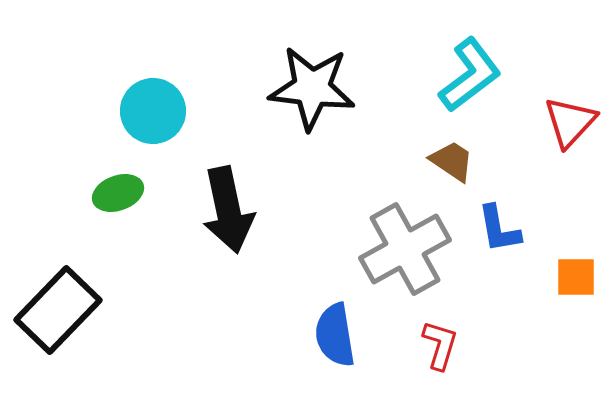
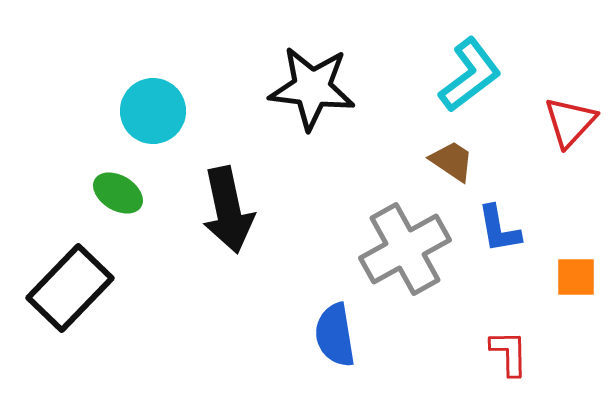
green ellipse: rotated 51 degrees clockwise
black rectangle: moved 12 px right, 22 px up
red L-shape: moved 69 px right, 8 px down; rotated 18 degrees counterclockwise
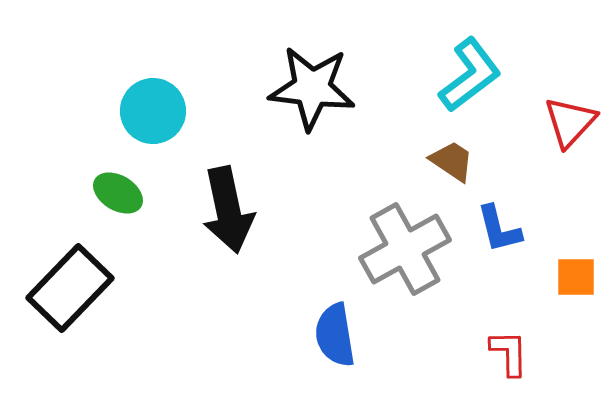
blue L-shape: rotated 4 degrees counterclockwise
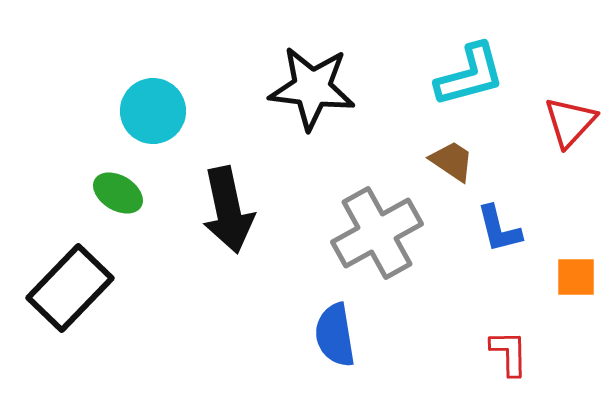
cyan L-shape: rotated 22 degrees clockwise
gray cross: moved 28 px left, 16 px up
